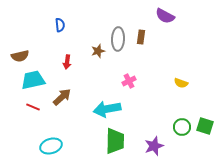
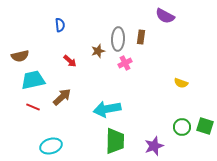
red arrow: moved 3 px right, 1 px up; rotated 56 degrees counterclockwise
pink cross: moved 4 px left, 18 px up
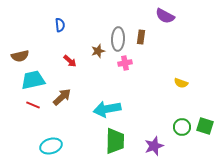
pink cross: rotated 16 degrees clockwise
red line: moved 2 px up
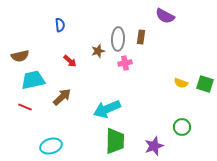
red line: moved 8 px left, 2 px down
cyan arrow: rotated 12 degrees counterclockwise
green square: moved 42 px up
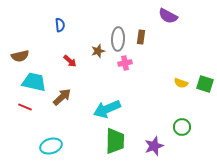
purple semicircle: moved 3 px right
cyan trapezoid: moved 1 px right, 2 px down; rotated 25 degrees clockwise
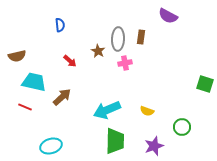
brown star: rotated 24 degrees counterclockwise
brown semicircle: moved 3 px left
yellow semicircle: moved 34 px left, 28 px down
cyan arrow: moved 1 px down
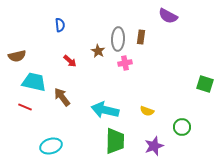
brown arrow: rotated 84 degrees counterclockwise
cyan arrow: moved 2 px left; rotated 36 degrees clockwise
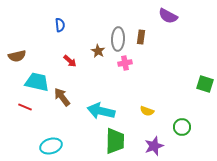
cyan trapezoid: moved 3 px right
cyan arrow: moved 4 px left, 1 px down
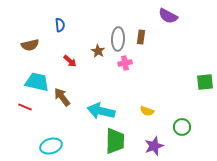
brown semicircle: moved 13 px right, 11 px up
green square: moved 2 px up; rotated 24 degrees counterclockwise
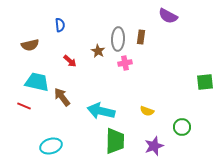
red line: moved 1 px left, 1 px up
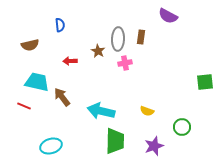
red arrow: rotated 136 degrees clockwise
